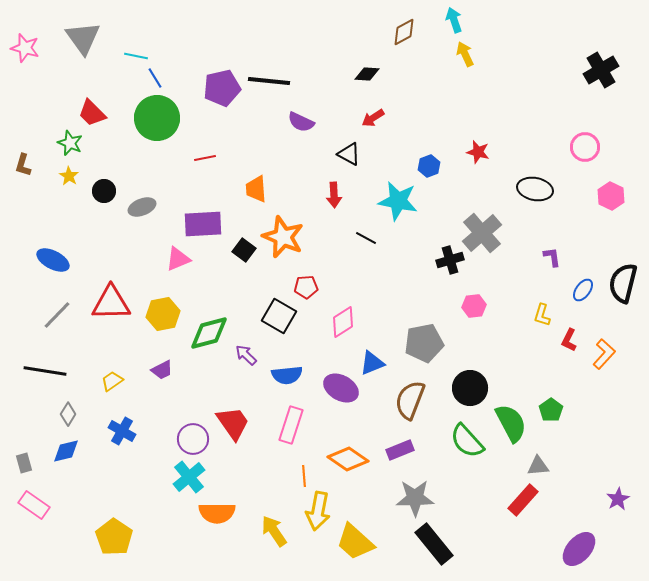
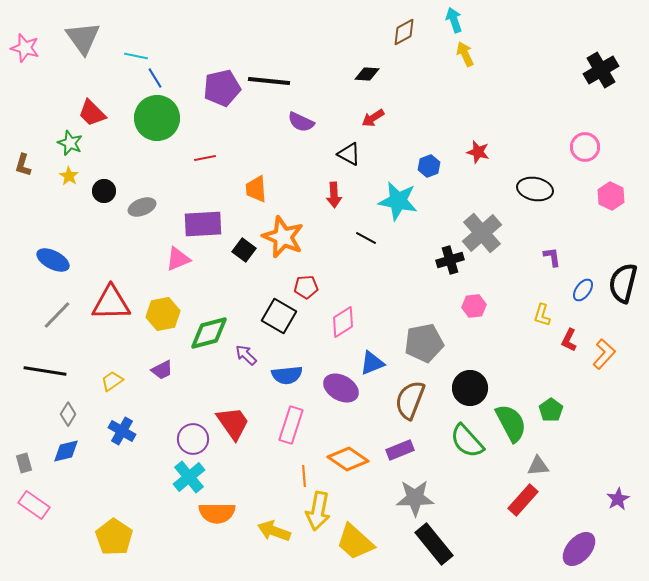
yellow arrow at (274, 531): rotated 36 degrees counterclockwise
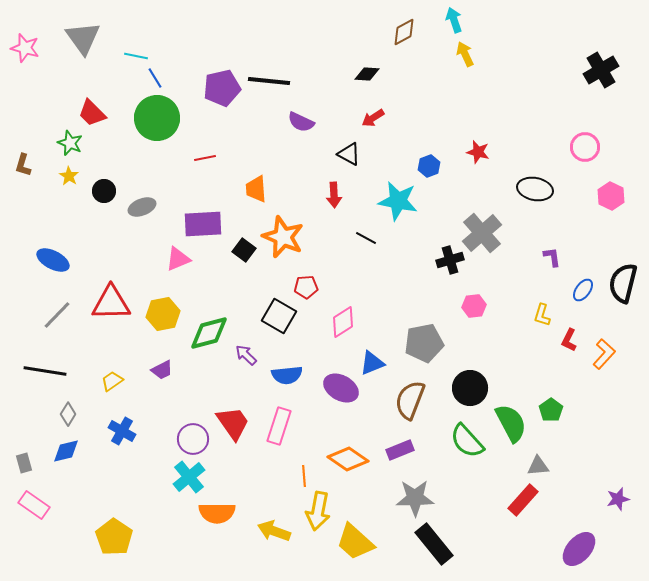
pink rectangle at (291, 425): moved 12 px left, 1 px down
purple star at (618, 499): rotated 15 degrees clockwise
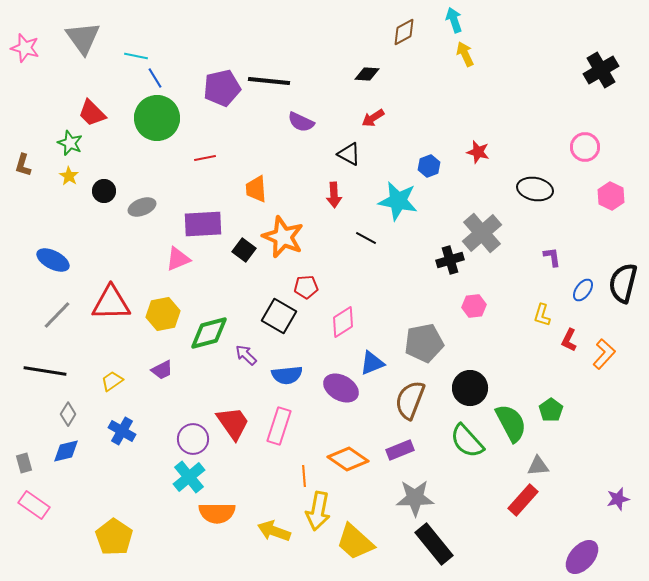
purple ellipse at (579, 549): moved 3 px right, 8 px down
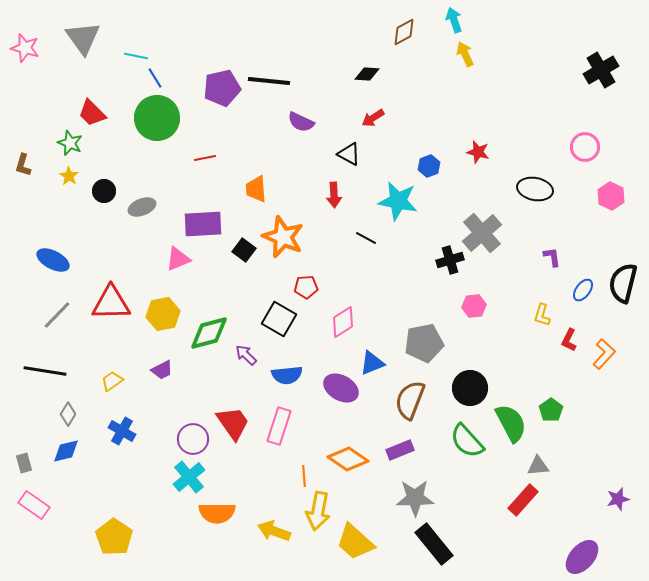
black square at (279, 316): moved 3 px down
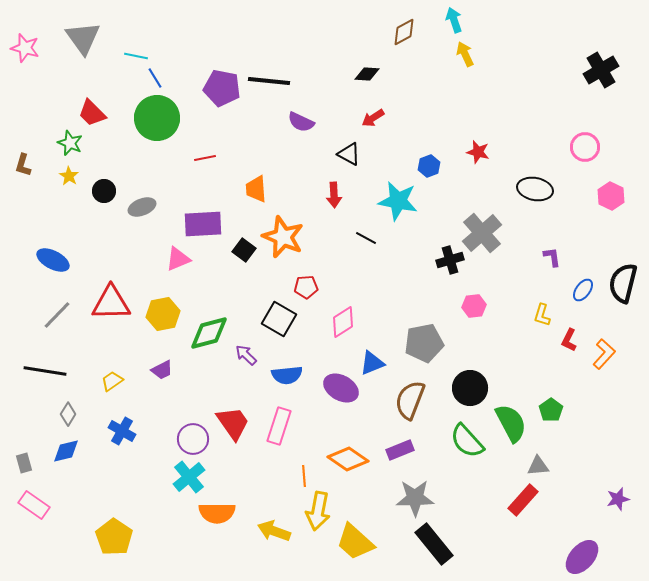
purple pentagon at (222, 88): rotated 24 degrees clockwise
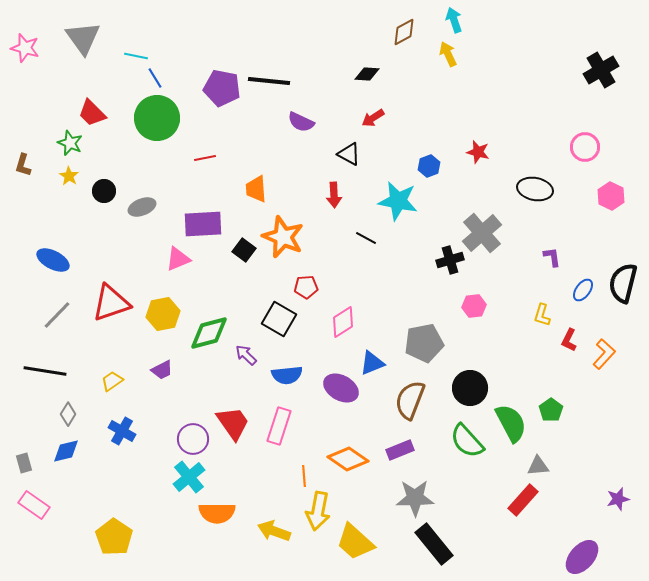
yellow arrow at (465, 54): moved 17 px left
red triangle at (111, 303): rotated 18 degrees counterclockwise
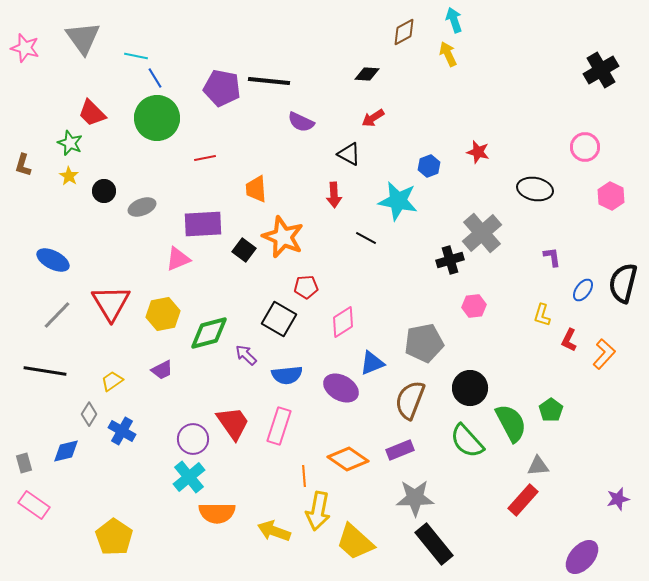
red triangle at (111, 303): rotated 42 degrees counterclockwise
gray diamond at (68, 414): moved 21 px right
